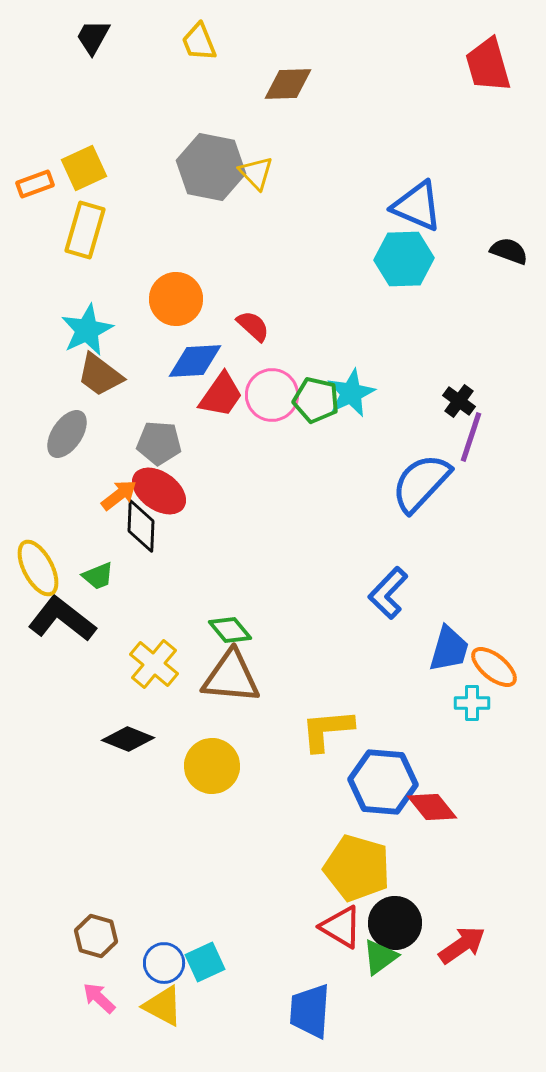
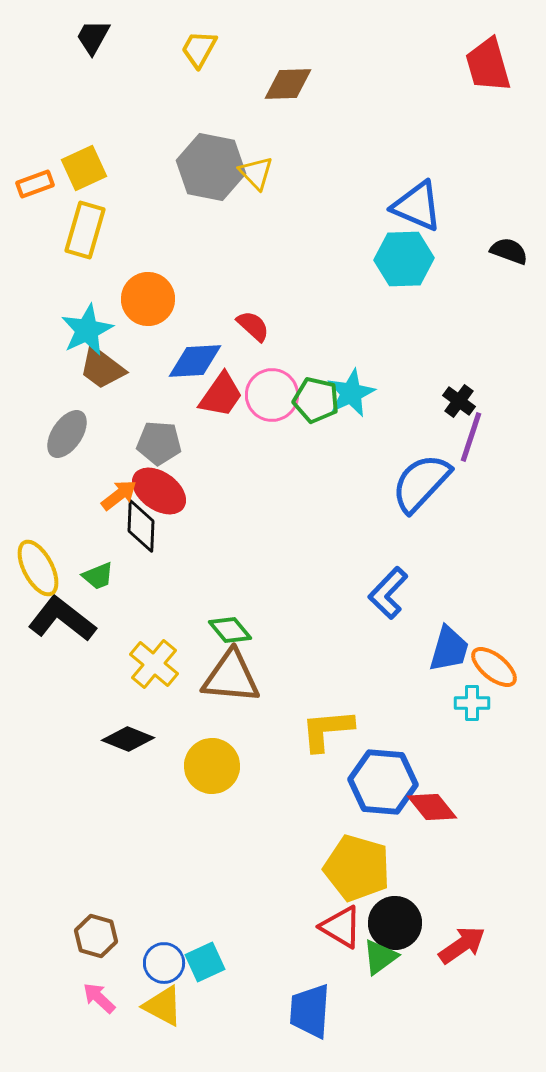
yellow trapezoid at (199, 42): moved 7 px down; rotated 51 degrees clockwise
orange circle at (176, 299): moved 28 px left
brown trapezoid at (100, 375): moved 2 px right, 7 px up
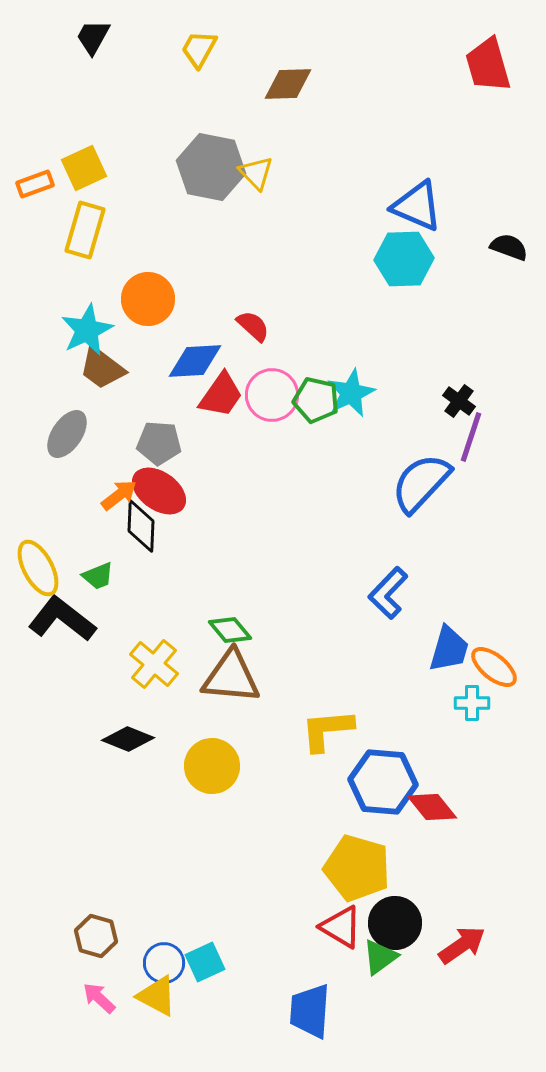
black semicircle at (509, 251): moved 4 px up
yellow triangle at (163, 1006): moved 6 px left, 10 px up
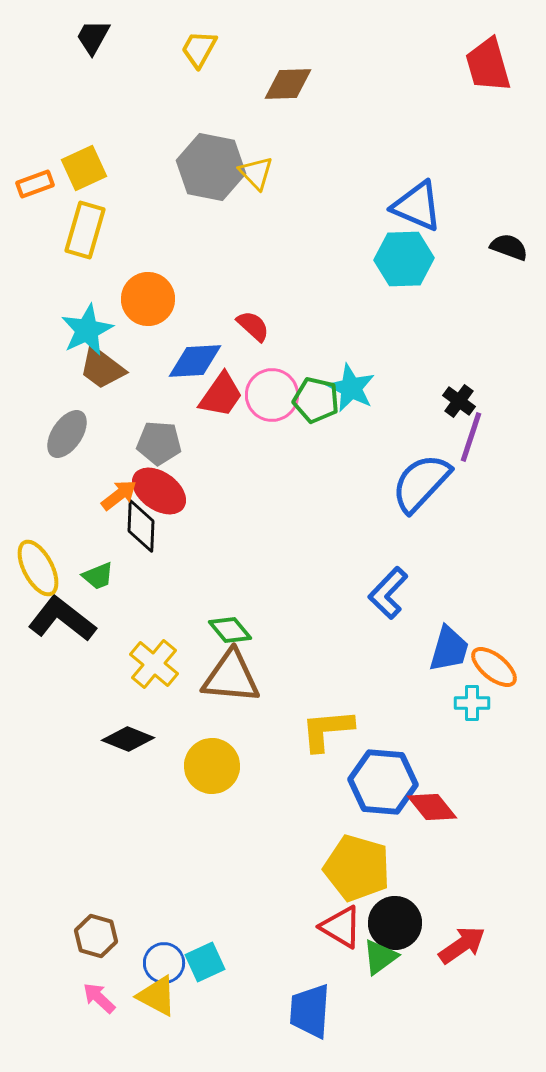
cyan star at (351, 393): moved 5 px up; rotated 21 degrees counterclockwise
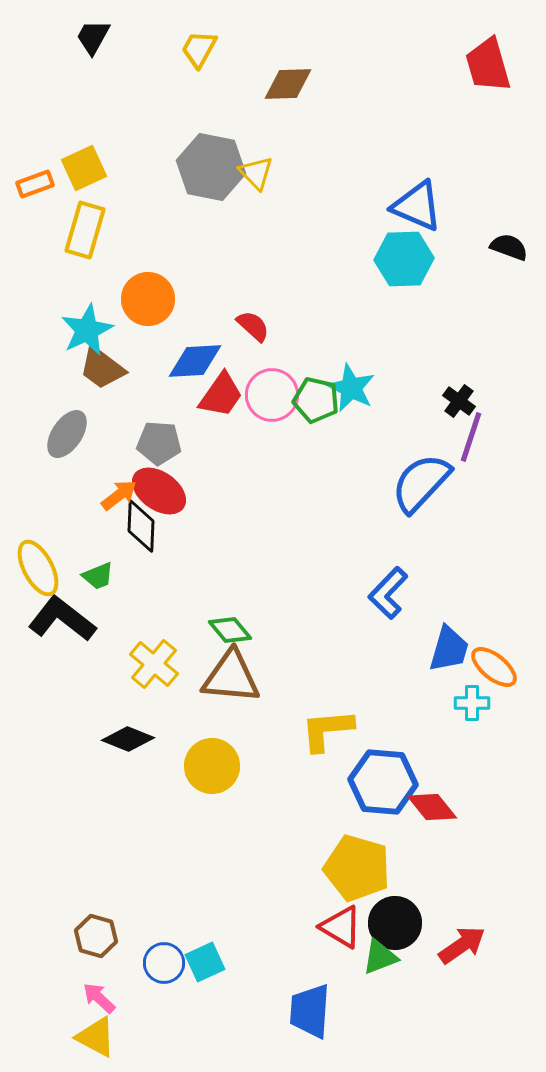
green triangle at (380, 957): rotated 15 degrees clockwise
yellow triangle at (157, 996): moved 61 px left, 41 px down
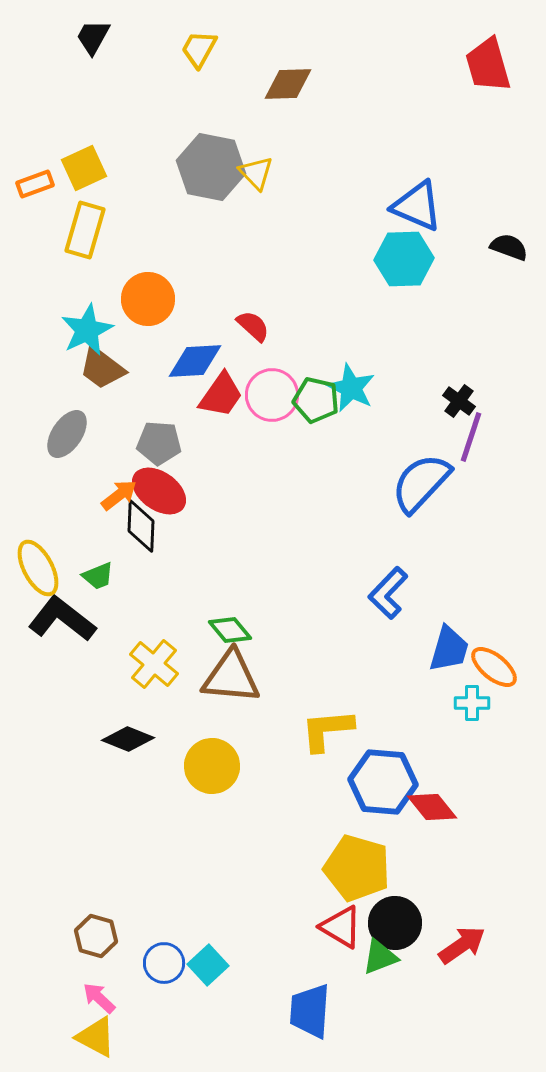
cyan square at (205, 962): moved 3 px right, 3 px down; rotated 18 degrees counterclockwise
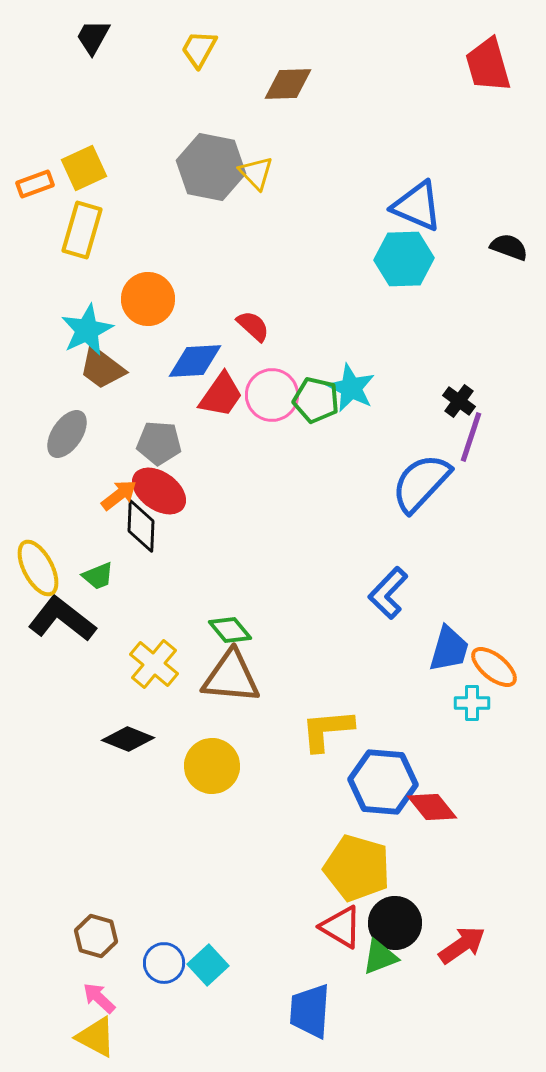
yellow rectangle at (85, 230): moved 3 px left
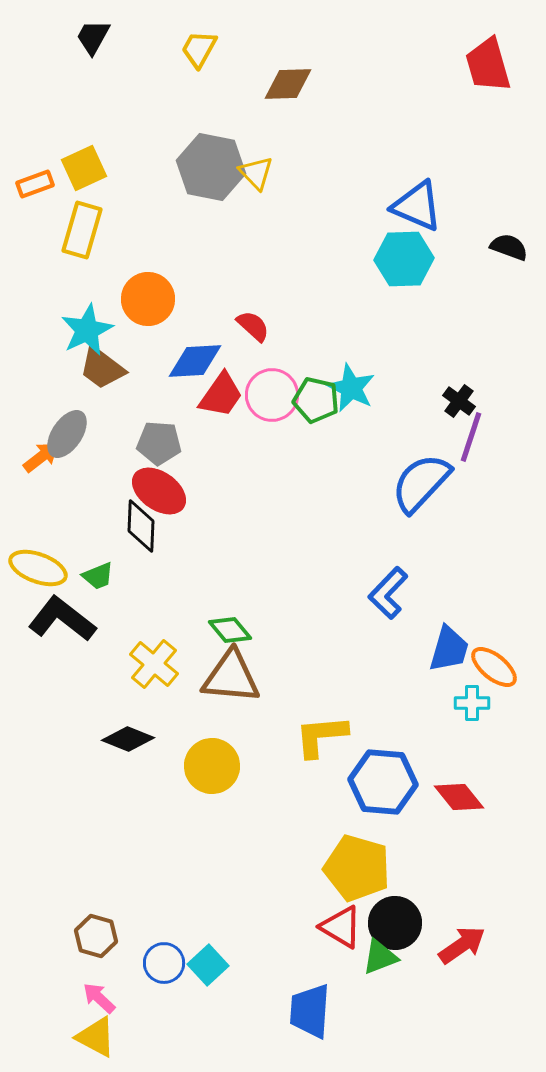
orange arrow at (119, 495): moved 78 px left, 38 px up
yellow ellipse at (38, 568): rotated 42 degrees counterclockwise
yellow L-shape at (327, 730): moved 6 px left, 6 px down
red diamond at (432, 807): moved 27 px right, 10 px up
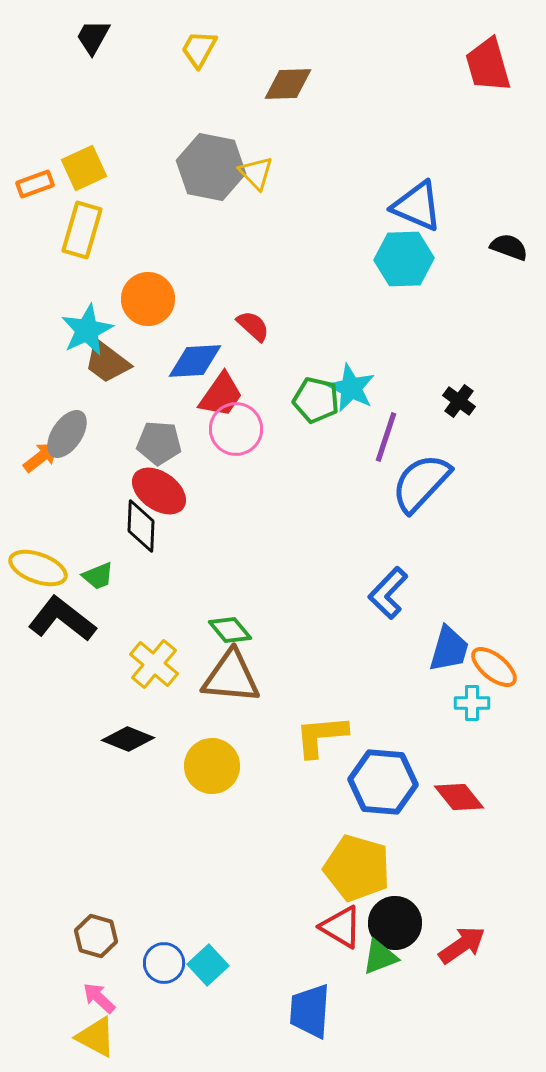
brown trapezoid at (102, 368): moved 5 px right, 6 px up
pink circle at (272, 395): moved 36 px left, 34 px down
purple line at (471, 437): moved 85 px left
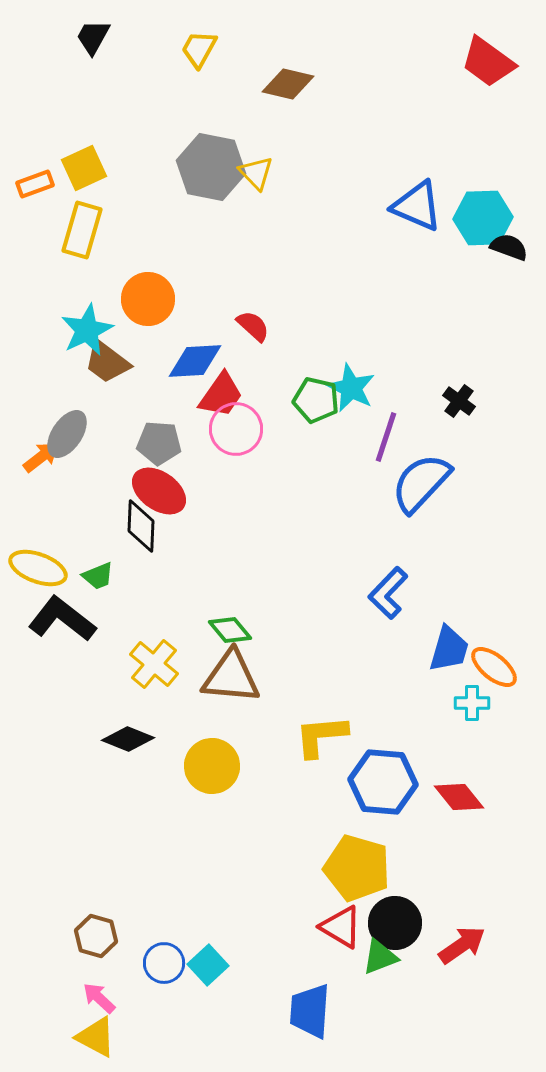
red trapezoid at (488, 65): moved 3 px up; rotated 38 degrees counterclockwise
brown diamond at (288, 84): rotated 15 degrees clockwise
cyan hexagon at (404, 259): moved 79 px right, 41 px up
